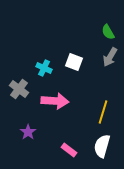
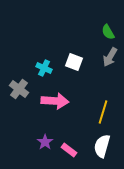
purple star: moved 17 px right, 10 px down
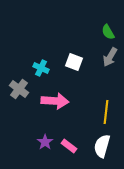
cyan cross: moved 3 px left
yellow line: moved 3 px right; rotated 10 degrees counterclockwise
pink rectangle: moved 4 px up
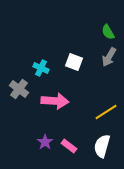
gray arrow: moved 1 px left
yellow line: rotated 50 degrees clockwise
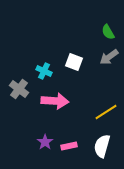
gray arrow: rotated 24 degrees clockwise
cyan cross: moved 3 px right, 3 px down
pink rectangle: rotated 49 degrees counterclockwise
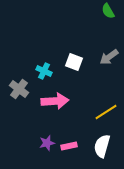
green semicircle: moved 21 px up
pink arrow: rotated 8 degrees counterclockwise
purple star: moved 2 px right, 1 px down; rotated 21 degrees clockwise
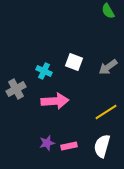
gray arrow: moved 1 px left, 10 px down
gray cross: moved 3 px left; rotated 24 degrees clockwise
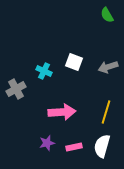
green semicircle: moved 1 px left, 4 px down
gray arrow: rotated 18 degrees clockwise
pink arrow: moved 7 px right, 11 px down
yellow line: rotated 40 degrees counterclockwise
pink rectangle: moved 5 px right, 1 px down
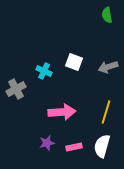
green semicircle: rotated 21 degrees clockwise
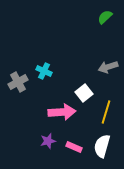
green semicircle: moved 2 px left, 2 px down; rotated 56 degrees clockwise
white square: moved 10 px right, 31 px down; rotated 30 degrees clockwise
gray cross: moved 2 px right, 7 px up
purple star: moved 1 px right, 2 px up
pink rectangle: rotated 35 degrees clockwise
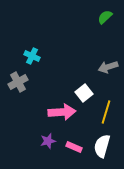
cyan cross: moved 12 px left, 15 px up
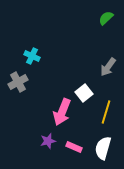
green semicircle: moved 1 px right, 1 px down
gray arrow: rotated 36 degrees counterclockwise
pink arrow: rotated 116 degrees clockwise
white semicircle: moved 1 px right, 2 px down
